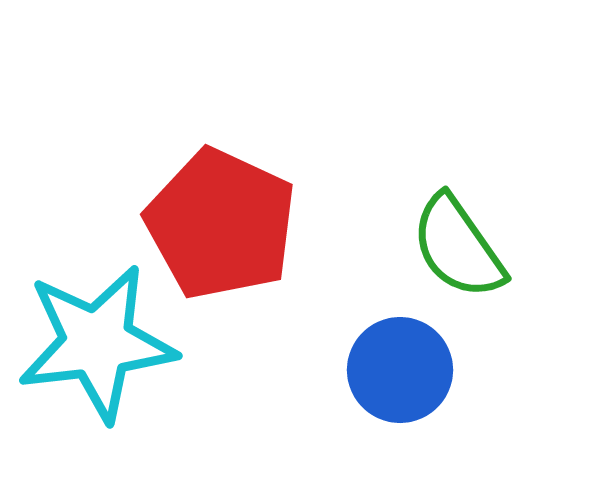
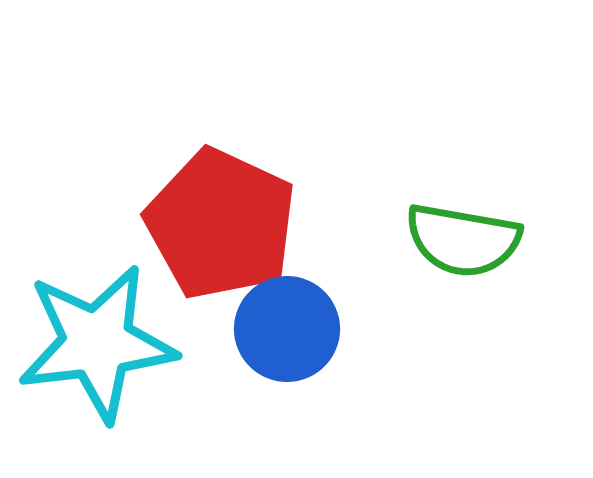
green semicircle: moved 5 px right, 7 px up; rotated 45 degrees counterclockwise
blue circle: moved 113 px left, 41 px up
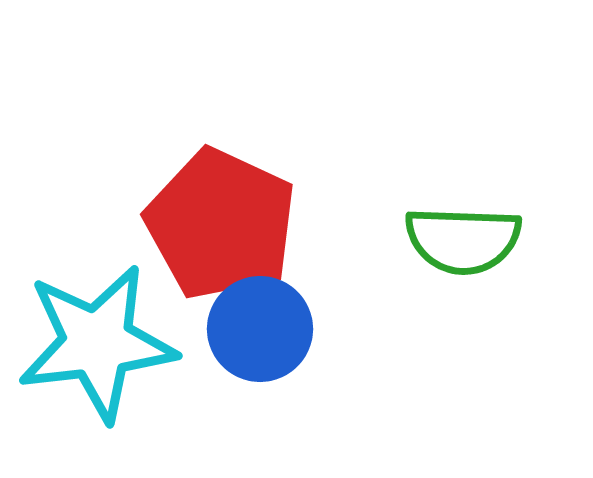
green semicircle: rotated 8 degrees counterclockwise
blue circle: moved 27 px left
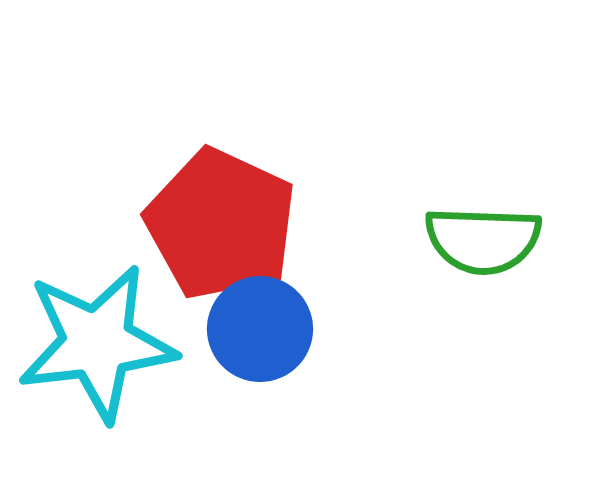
green semicircle: moved 20 px right
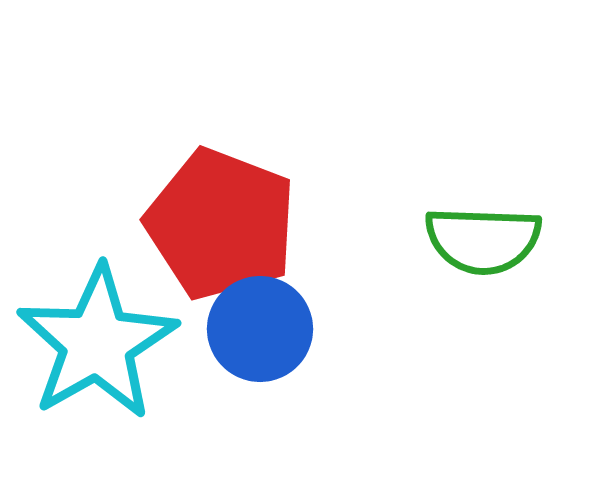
red pentagon: rotated 4 degrees counterclockwise
cyan star: rotated 23 degrees counterclockwise
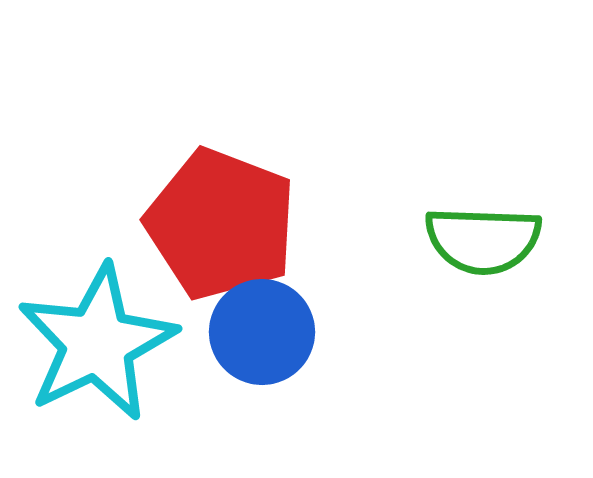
blue circle: moved 2 px right, 3 px down
cyan star: rotated 4 degrees clockwise
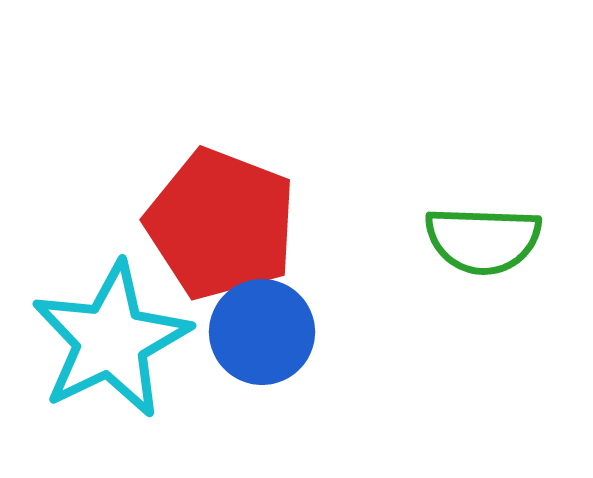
cyan star: moved 14 px right, 3 px up
